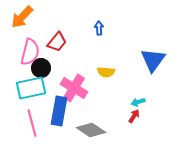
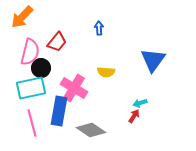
cyan arrow: moved 2 px right, 1 px down
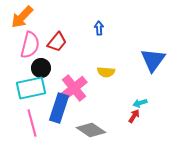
pink semicircle: moved 7 px up
pink cross: rotated 20 degrees clockwise
blue rectangle: moved 3 px up; rotated 8 degrees clockwise
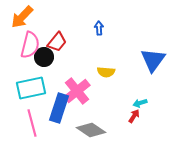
black circle: moved 3 px right, 11 px up
pink cross: moved 3 px right, 3 px down
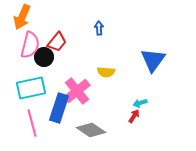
orange arrow: rotated 20 degrees counterclockwise
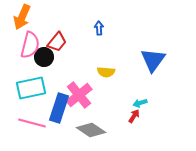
pink cross: moved 2 px right, 4 px down
pink line: rotated 60 degrees counterclockwise
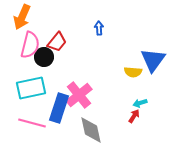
yellow semicircle: moved 27 px right
gray diamond: rotated 44 degrees clockwise
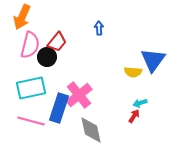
black circle: moved 3 px right
pink line: moved 1 px left, 2 px up
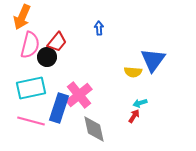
gray diamond: moved 3 px right, 1 px up
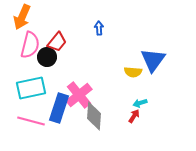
gray diamond: moved 13 px up; rotated 16 degrees clockwise
